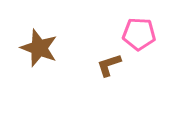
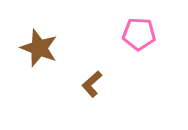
brown L-shape: moved 17 px left, 19 px down; rotated 24 degrees counterclockwise
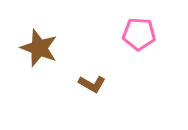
brown L-shape: rotated 108 degrees counterclockwise
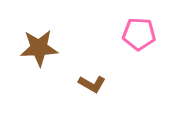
brown star: rotated 24 degrees counterclockwise
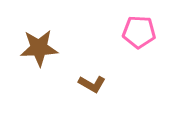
pink pentagon: moved 2 px up
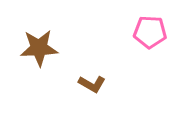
pink pentagon: moved 11 px right
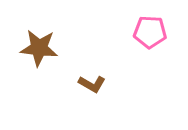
brown star: rotated 9 degrees clockwise
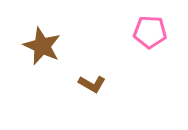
brown star: moved 3 px right, 2 px up; rotated 18 degrees clockwise
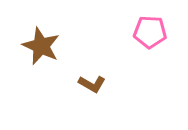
brown star: moved 1 px left
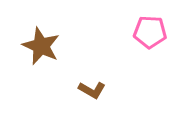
brown L-shape: moved 6 px down
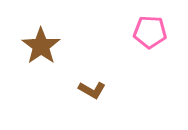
brown star: rotated 12 degrees clockwise
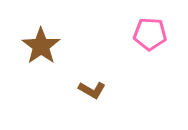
pink pentagon: moved 2 px down
